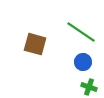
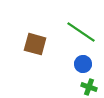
blue circle: moved 2 px down
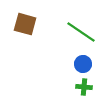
brown square: moved 10 px left, 20 px up
green cross: moved 5 px left; rotated 14 degrees counterclockwise
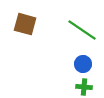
green line: moved 1 px right, 2 px up
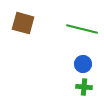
brown square: moved 2 px left, 1 px up
green line: moved 1 px up; rotated 20 degrees counterclockwise
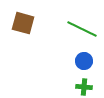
green line: rotated 12 degrees clockwise
blue circle: moved 1 px right, 3 px up
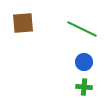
brown square: rotated 20 degrees counterclockwise
blue circle: moved 1 px down
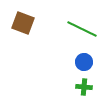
brown square: rotated 25 degrees clockwise
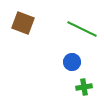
blue circle: moved 12 px left
green cross: rotated 14 degrees counterclockwise
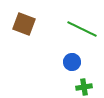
brown square: moved 1 px right, 1 px down
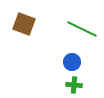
green cross: moved 10 px left, 2 px up; rotated 14 degrees clockwise
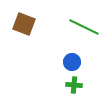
green line: moved 2 px right, 2 px up
